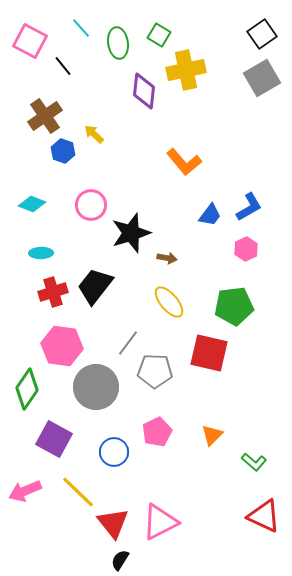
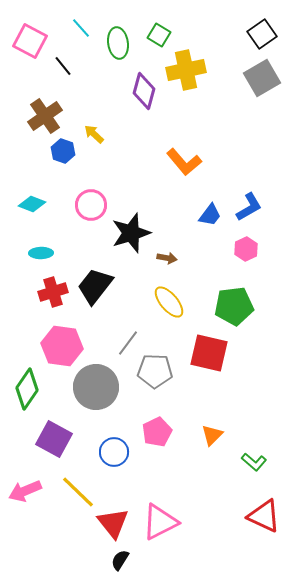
purple diamond at (144, 91): rotated 9 degrees clockwise
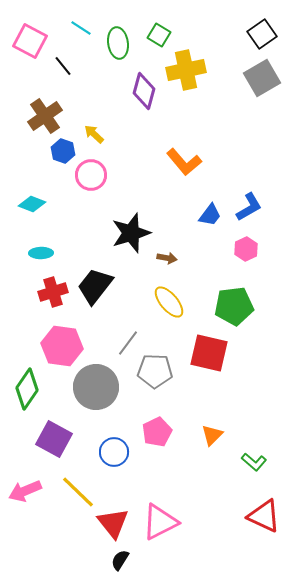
cyan line at (81, 28): rotated 15 degrees counterclockwise
pink circle at (91, 205): moved 30 px up
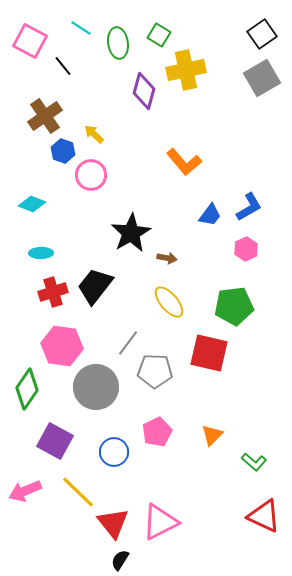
black star at (131, 233): rotated 12 degrees counterclockwise
purple square at (54, 439): moved 1 px right, 2 px down
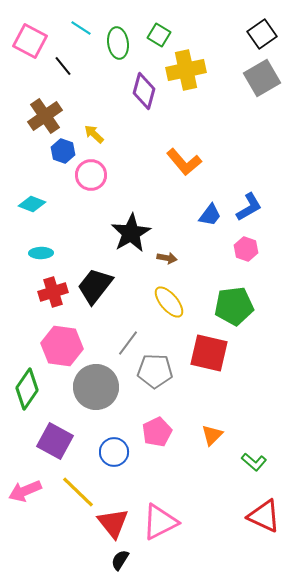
pink hexagon at (246, 249): rotated 15 degrees counterclockwise
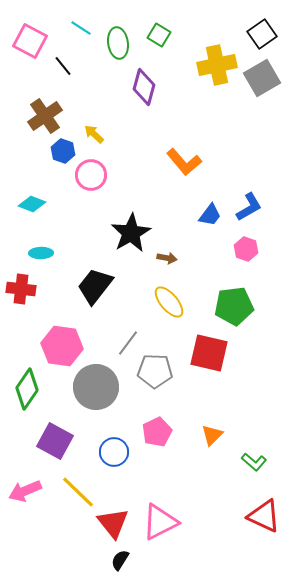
yellow cross at (186, 70): moved 31 px right, 5 px up
purple diamond at (144, 91): moved 4 px up
red cross at (53, 292): moved 32 px left, 3 px up; rotated 24 degrees clockwise
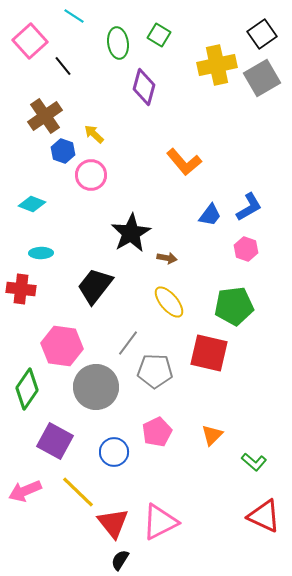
cyan line at (81, 28): moved 7 px left, 12 px up
pink square at (30, 41): rotated 20 degrees clockwise
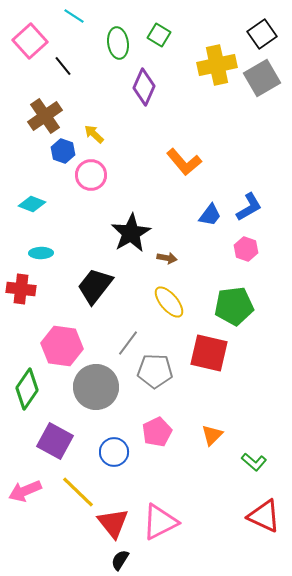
purple diamond at (144, 87): rotated 9 degrees clockwise
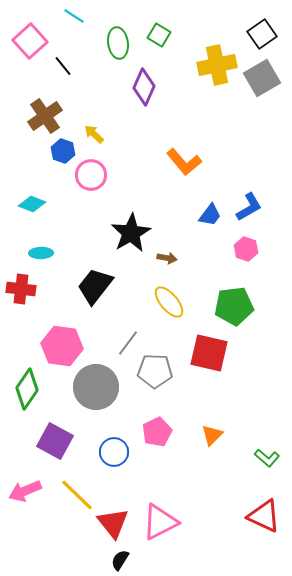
green L-shape at (254, 462): moved 13 px right, 4 px up
yellow line at (78, 492): moved 1 px left, 3 px down
